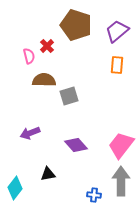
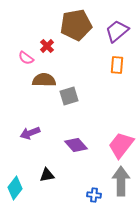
brown pentagon: rotated 28 degrees counterclockwise
pink semicircle: moved 3 px left, 2 px down; rotated 140 degrees clockwise
black triangle: moved 1 px left, 1 px down
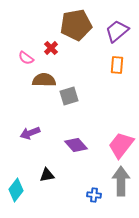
red cross: moved 4 px right, 2 px down
cyan diamond: moved 1 px right, 2 px down
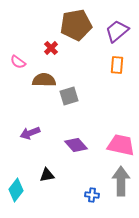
pink semicircle: moved 8 px left, 4 px down
pink trapezoid: rotated 64 degrees clockwise
blue cross: moved 2 px left
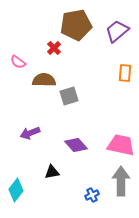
red cross: moved 3 px right
orange rectangle: moved 8 px right, 8 px down
black triangle: moved 5 px right, 3 px up
blue cross: rotated 32 degrees counterclockwise
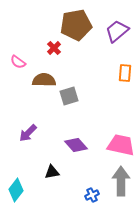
purple arrow: moved 2 px left; rotated 24 degrees counterclockwise
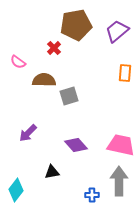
gray arrow: moved 2 px left
blue cross: rotated 24 degrees clockwise
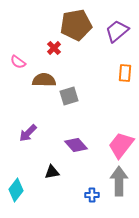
pink trapezoid: rotated 64 degrees counterclockwise
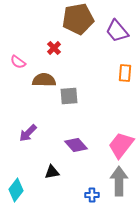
brown pentagon: moved 2 px right, 6 px up
purple trapezoid: rotated 90 degrees counterclockwise
gray square: rotated 12 degrees clockwise
